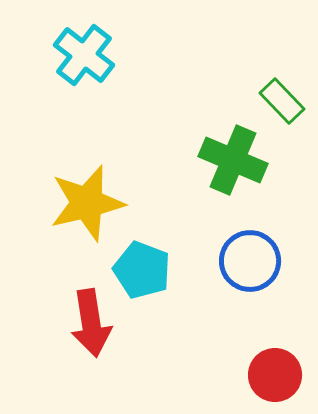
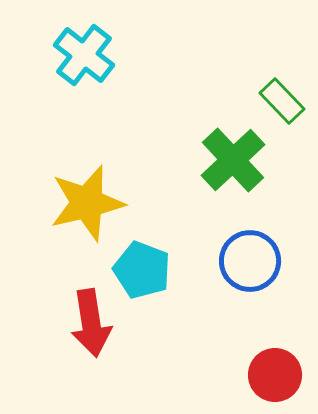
green cross: rotated 24 degrees clockwise
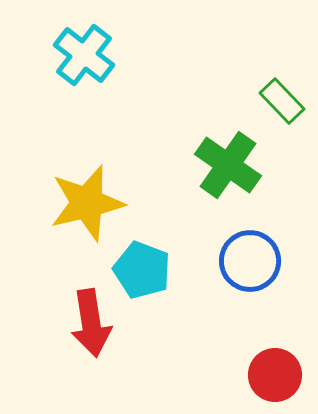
green cross: moved 5 px left, 5 px down; rotated 12 degrees counterclockwise
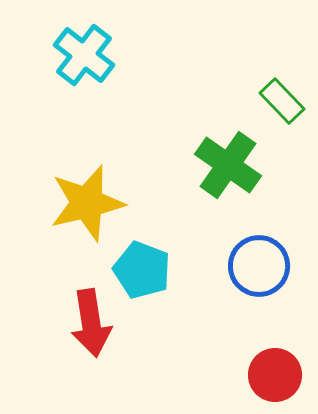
blue circle: moved 9 px right, 5 px down
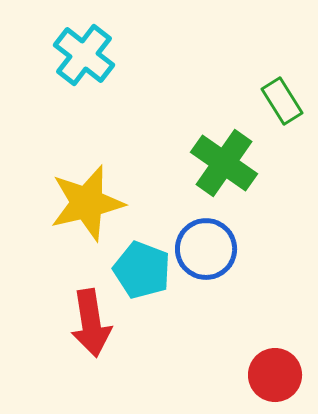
green rectangle: rotated 12 degrees clockwise
green cross: moved 4 px left, 2 px up
blue circle: moved 53 px left, 17 px up
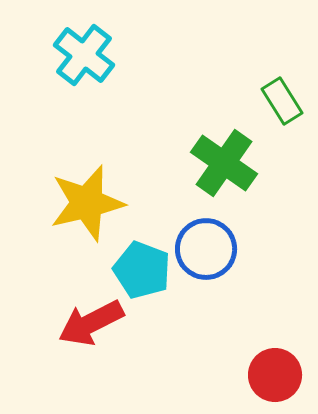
red arrow: rotated 72 degrees clockwise
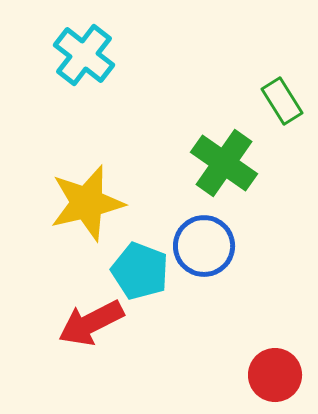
blue circle: moved 2 px left, 3 px up
cyan pentagon: moved 2 px left, 1 px down
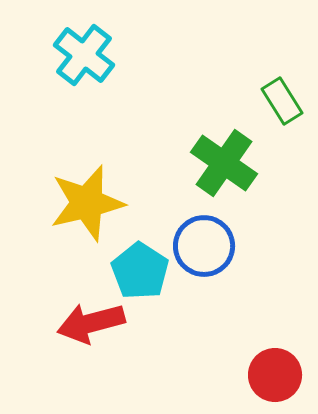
cyan pentagon: rotated 12 degrees clockwise
red arrow: rotated 12 degrees clockwise
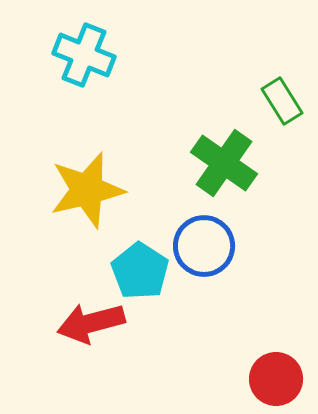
cyan cross: rotated 16 degrees counterclockwise
yellow star: moved 13 px up
red circle: moved 1 px right, 4 px down
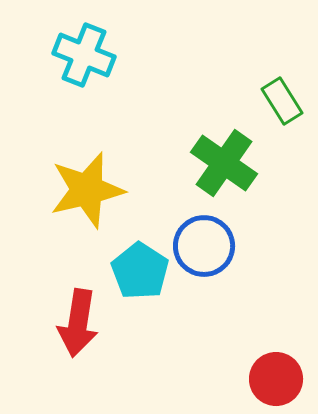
red arrow: moved 13 px left; rotated 66 degrees counterclockwise
